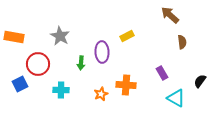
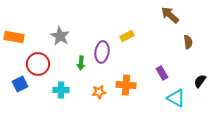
brown semicircle: moved 6 px right
purple ellipse: rotated 10 degrees clockwise
orange star: moved 2 px left, 2 px up; rotated 16 degrees clockwise
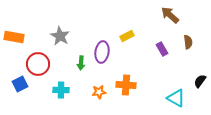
purple rectangle: moved 24 px up
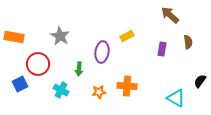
purple rectangle: rotated 40 degrees clockwise
green arrow: moved 2 px left, 6 px down
orange cross: moved 1 px right, 1 px down
cyan cross: rotated 28 degrees clockwise
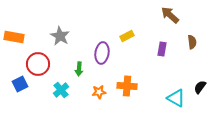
brown semicircle: moved 4 px right
purple ellipse: moved 1 px down
black semicircle: moved 6 px down
cyan cross: rotated 21 degrees clockwise
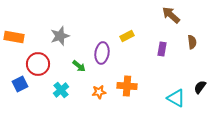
brown arrow: moved 1 px right
gray star: rotated 24 degrees clockwise
green arrow: moved 3 px up; rotated 56 degrees counterclockwise
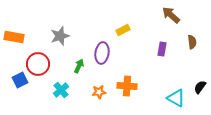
yellow rectangle: moved 4 px left, 6 px up
green arrow: rotated 104 degrees counterclockwise
blue square: moved 4 px up
